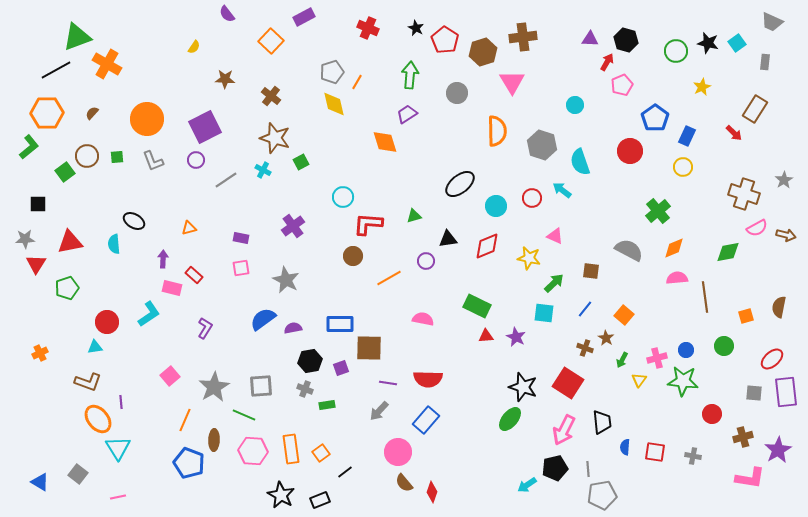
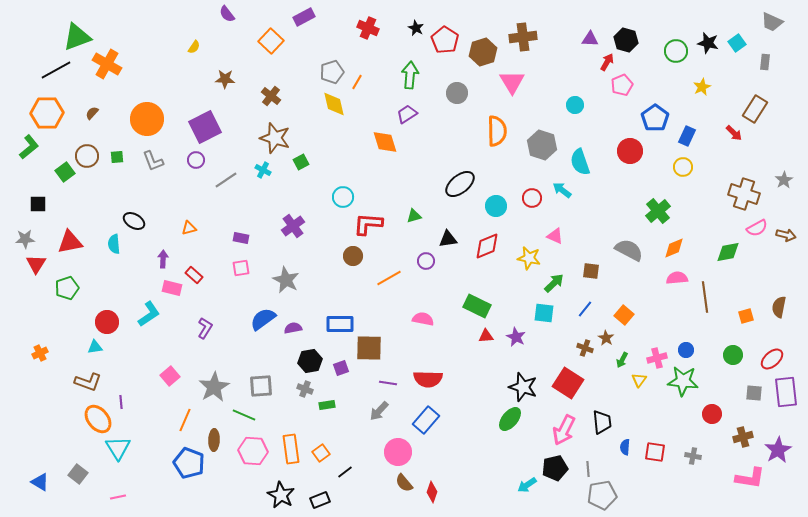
green circle at (724, 346): moved 9 px right, 9 px down
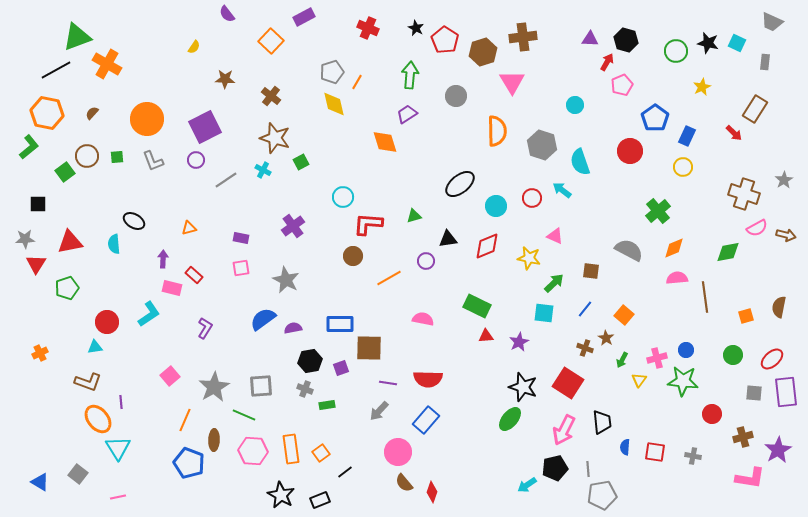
cyan square at (737, 43): rotated 30 degrees counterclockwise
gray circle at (457, 93): moved 1 px left, 3 px down
orange hexagon at (47, 113): rotated 12 degrees clockwise
purple star at (516, 337): moved 3 px right, 5 px down; rotated 18 degrees clockwise
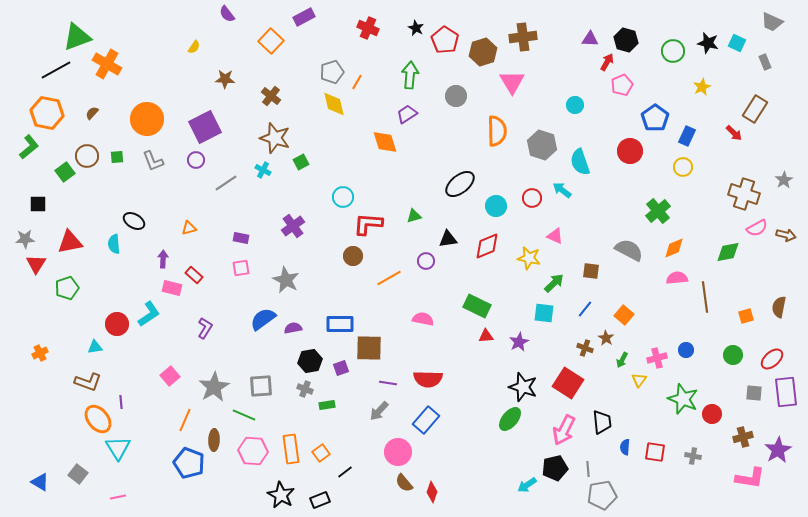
green circle at (676, 51): moved 3 px left
gray rectangle at (765, 62): rotated 28 degrees counterclockwise
gray line at (226, 180): moved 3 px down
red circle at (107, 322): moved 10 px right, 2 px down
green star at (683, 381): moved 18 px down; rotated 16 degrees clockwise
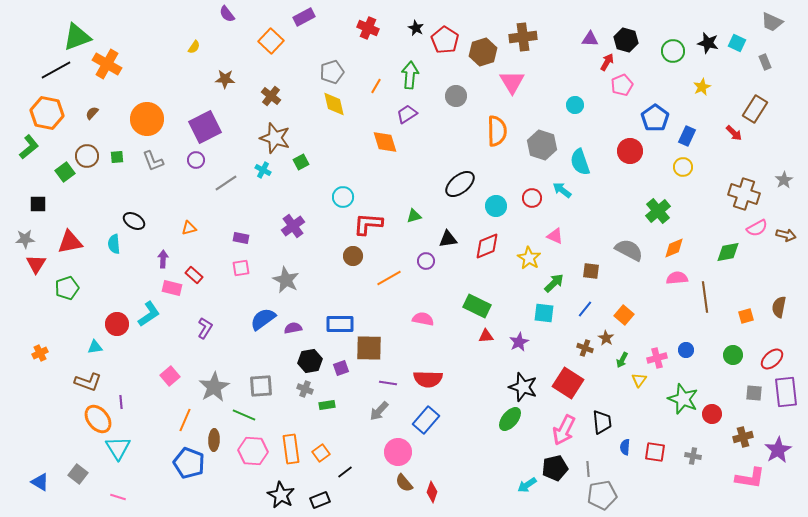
orange line at (357, 82): moved 19 px right, 4 px down
yellow star at (529, 258): rotated 20 degrees clockwise
pink line at (118, 497): rotated 28 degrees clockwise
